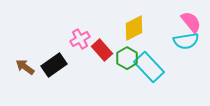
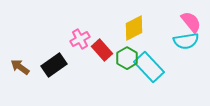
brown arrow: moved 5 px left
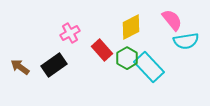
pink semicircle: moved 19 px left, 2 px up
yellow diamond: moved 3 px left, 1 px up
pink cross: moved 10 px left, 6 px up
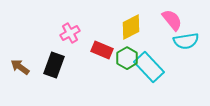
red rectangle: rotated 25 degrees counterclockwise
black rectangle: rotated 35 degrees counterclockwise
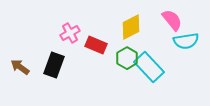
red rectangle: moved 6 px left, 5 px up
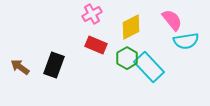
pink cross: moved 22 px right, 19 px up
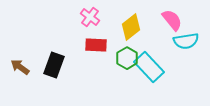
pink cross: moved 2 px left, 3 px down; rotated 24 degrees counterclockwise
yellow diamond: rotated 12 degrees counterclockwise
red rectangle: rotated 20 degrees counterclockwise
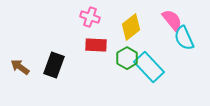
pink cross: rotated 18 degrees counterclockwise
cyan semicircle: moved 2 px left, 3 px up; rotated 75 degrees clockwise
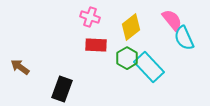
black rectangle: moved 8 px right, 24 px down
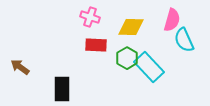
pink semicircle: rotated 55 degrees clockwise
yellow diamond: rotated 40 degrees clockwise
cyan semicircle: moved 2 px down
black rectangle: rotated 20 degrees counterclockwise
